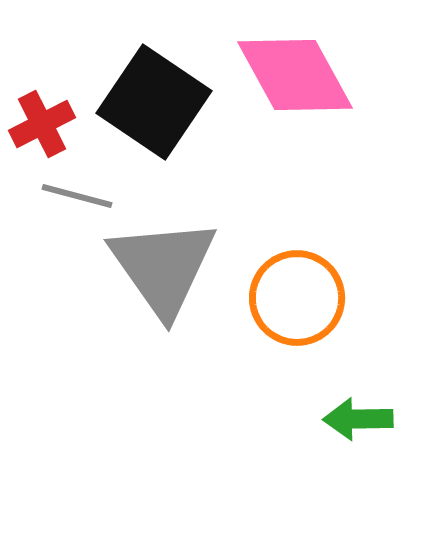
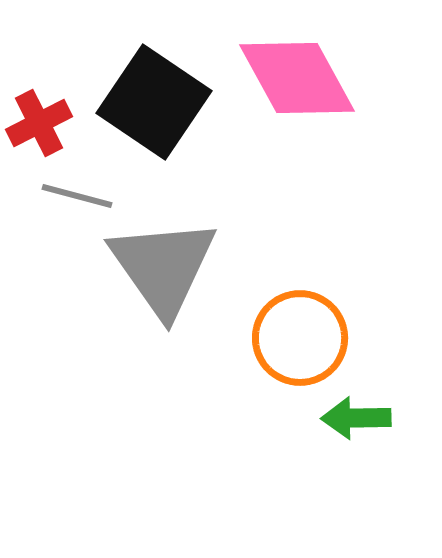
pink diamond: moved 2 px right, 3 px down
red cross: moved 3 px left, 1 px up
orange circle: moved 3 px right, 40 px down
green arrow: moved 2 px left, 1 px up
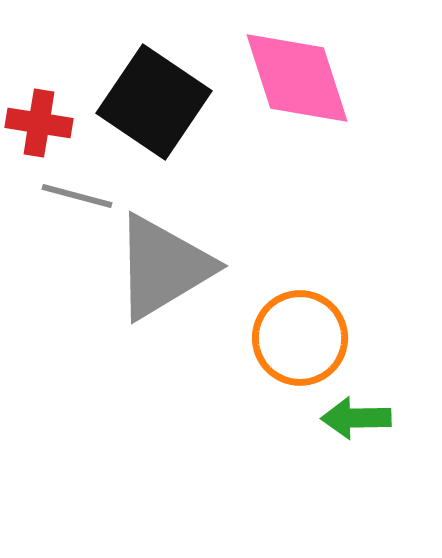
pink diamond: rotated 11 degrees clockwise
red cross: rotated 36 degrees clockwise
gray triangle: rotated 34 degrees clockwise
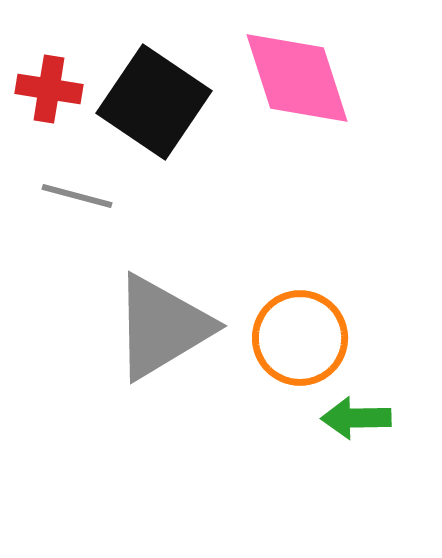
red cross: moved 10 px right, 34 px up
gray triangle: moved 1 px left, 60 px down
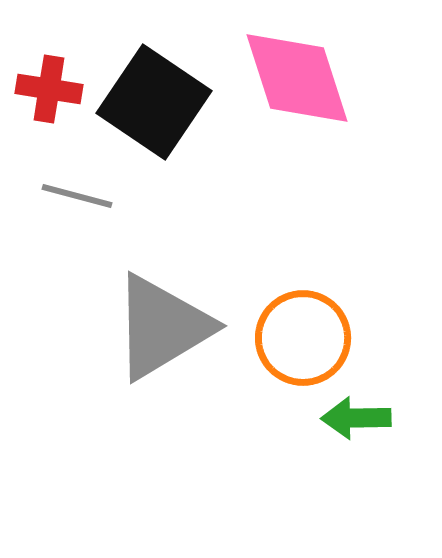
orange circle: moved 3 px right
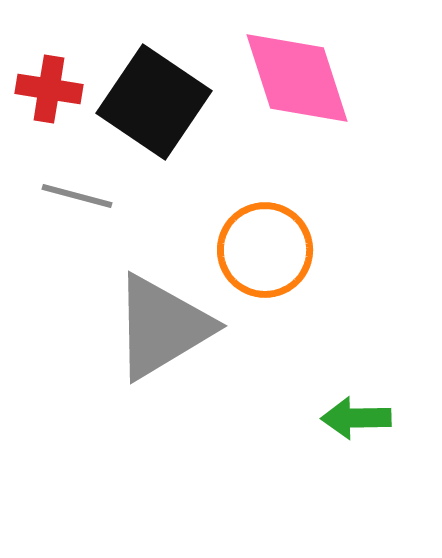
orange circle: moved 38 px left, 88 px up
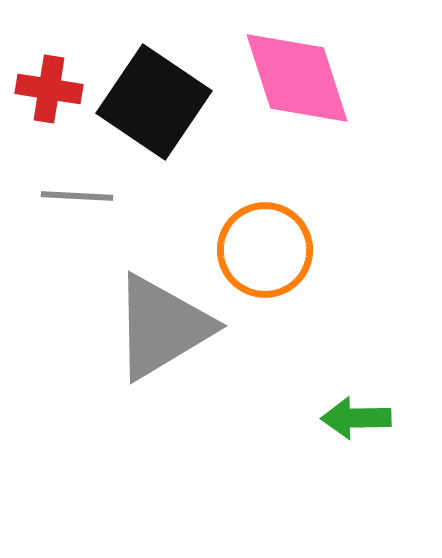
gray line: rotated 12 degrees counterclockwise
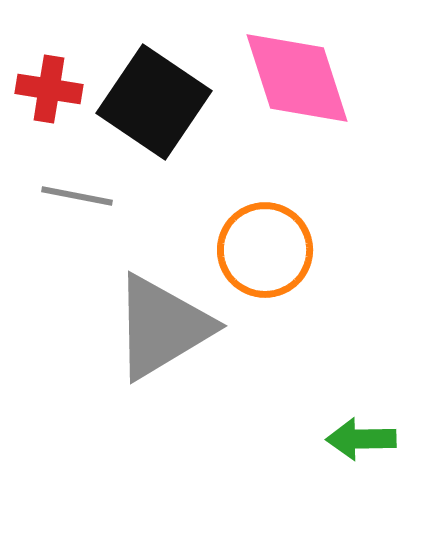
gray line: rotated 8 degrees clockwise
green arrow: moved 5 px right, 21 px down
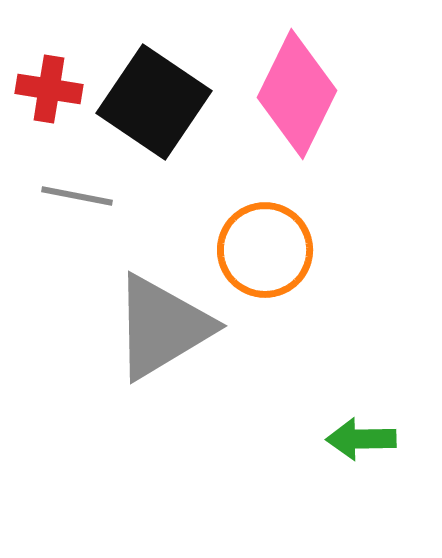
pink diamond: moved 16 px down; rotated 44 degrees clockwise
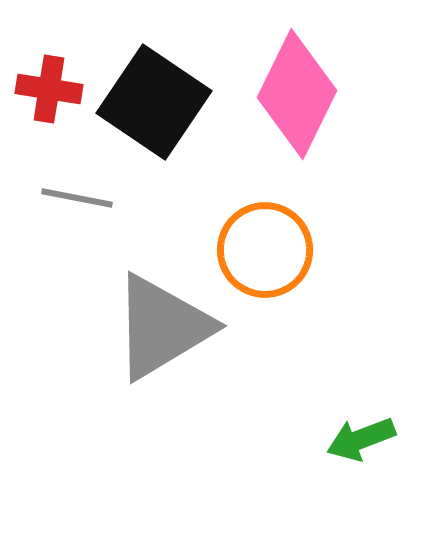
gray line: moved 2 px down
green arrow: rotated 20 degrees counterclockwise
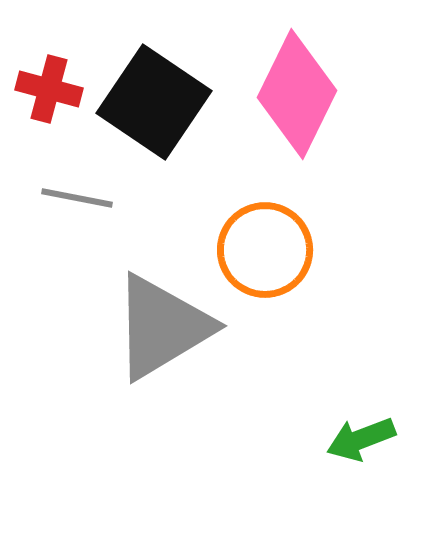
red cross: rotated 6 degrees clockwise
